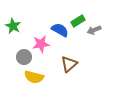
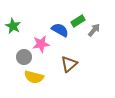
gray arrow: rotated 152 degrees clockwise
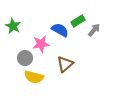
gray circle: moved 1 px right, 1 px down
brown triangle: moved 4 px left
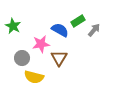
gray circle: moved 3 px left
brown triangle: moved 6 px left, 6 px up; rotated 18 degrees counterclockwise
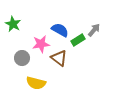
green rectangle: moved 19 px down
green star: moved 2 px up
brown triangle: rotated 24 degrees counterclockwise
yellow semicircle: moved 2 px right, 6 px down
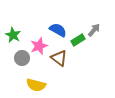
green star: moved 11 px down
blue semicircle: moved 2 px left
pink star: moved 2 px left, 2 px down; rotated 12 degrees counterclockwise
yellow semicircle: moved 2 px down
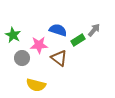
blue semicircle: rotated 12 degrees counterclockwise
pink star: moved 1 px up; rotated 18 degrees clockwise
